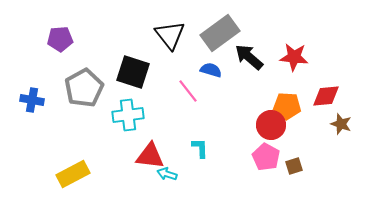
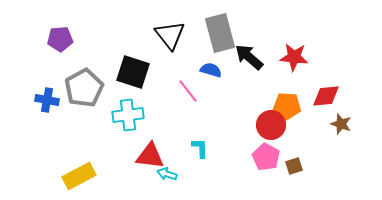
gray rectangle: rotated 69 degrees counterclockwise
blue cross: moved 15 px right
yellow rectangle: moved 6 px right, 2 px down
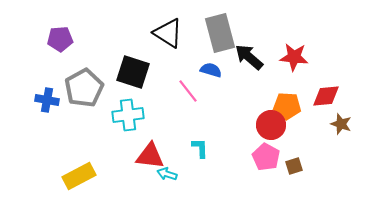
black triangle: moved 2 px left, 2 px up; rotated 20 degrees counterclockwise
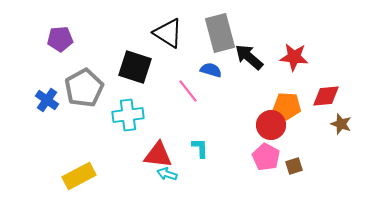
black square: moved 2 px right, 5 px up
blue cross: rotated 25 degrees clockwise
red triangle: moved 8 px right, 1 px up
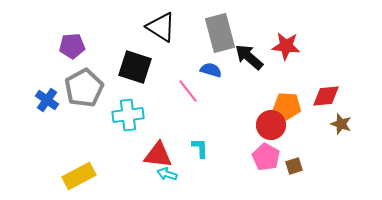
black triangle: moved 7 px left, 6 px up
purple pentagon: moved 12 px right, 7 px down
red star: moved 8 px left, 11 px up
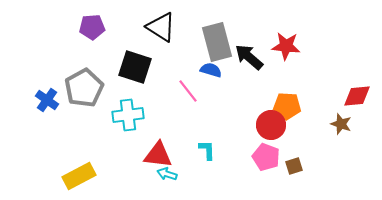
gray rectangle: moved 3 px left, 9 px down
purple pentagon: moved 20 px right, 19 px up
red diamond: moved 31 px right
cyan L-shape: moved 7 px right, 2 px down
pink pentagon: rotated 8 degrees counterclockwise
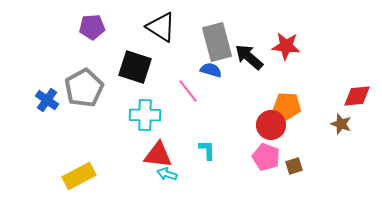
cyan cross: moved 17 px right; rotated 8 degrees clockwise
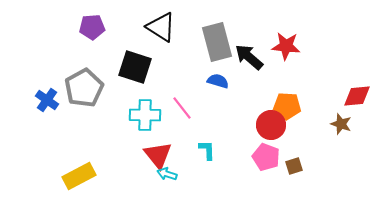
blue semicircle: moved 7 px right, 11 px down
pink line: moved 6 px left, 17 px down
red triangle: rotated 44 degrees clockwise
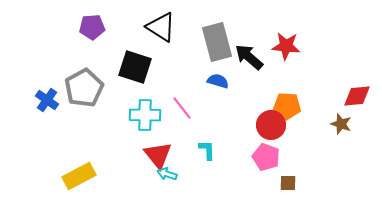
brown square: moved 6 px left, 17 px down; rotated 18 degrees clockwise
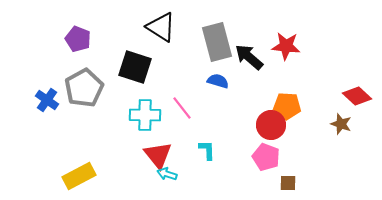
purple pentagon: moved 14 px left, 12 px down; rotated 25 degrees clockwise
red diamond: rotated 48 degrees clockwise
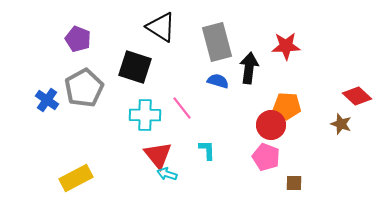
red star: rotated 8 degrees counterclockwise
black arrow: moved 11 px down; rotated 56 degrees clockwise
yellow rectangle: moved 3 px left, 2 px down
brown square: moved 6 px right
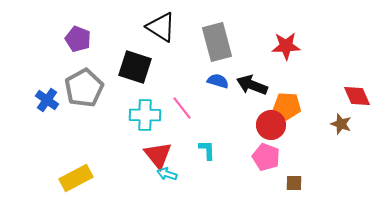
black arrow: moved 3 px right, 17 px down; rotated 76 degrees counterclockwise
red diamond: rotated 24 degrees clockwise
